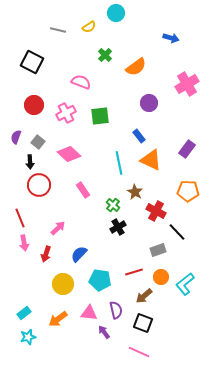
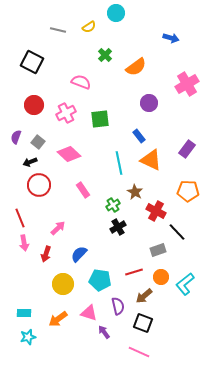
green square at (100, 116): moved 3 px down
black arrow at (30, 162): rotated 72 degrees clockwise
green cross at (113, 205): rotated 16 degrees clockwise
purple semicircle at (116, 310): moved 2 px right, 4 px up
cyan rectangle at (24, 313): rotated 40 degrees clockwise
pink triangle at (89, 313): rotated 12 degrees clockwise
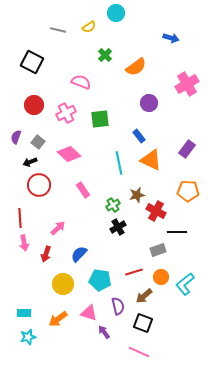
brown star at (135, 192): moved 2 px right, 3 px down; rotated 28 degrees clockwise
red line at (20, 218): rotated 18 degrees clockwise
black line at (177, 232): rotated 48 degrees counterclockwise
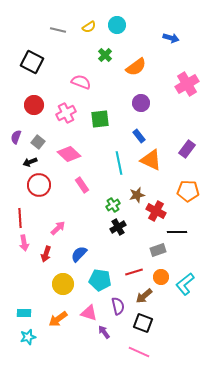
cyan circle at (116, 13): moved 1 px right, 12 px down
purple circle at (149, 103): moved 8 px left
pink rectangle at (83, 190): moved 1 px left, 5 px up
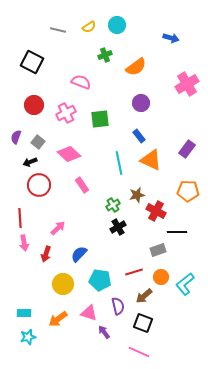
green cross at (105, 55): rotated 24 degrees clockwise
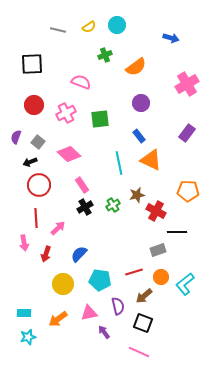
black square at (32, 62): moved 2 px down; rotated 30 degrees counterclockwise
purple rectangle at (187, 149): moved 16 px up
red line at (20, 218): moved 16 px right
black cross at (118, 227): moved 33 px left, 20 px up
pink triangle at (89, 313): rotated 30 degrees counterclockwise
